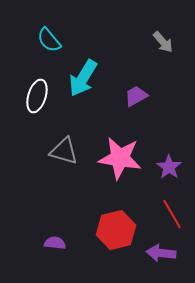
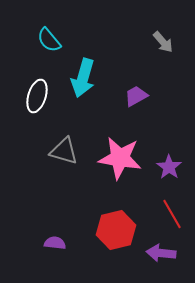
cyan arrow: rotated 15 degrees counterclockwise
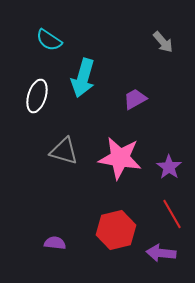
cyan semicircle: rotated 16 degrees counterclockwise
purple trapezoid: moved 1 px left, 3 px down
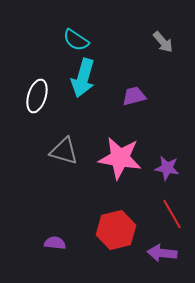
cyan semicircle: moved 27 px right
purple trapezoid: moved 1 px left, 3 px up; rotated 15 degrees clockwise
purple star: moved 2 px left, 1 px down; rotated 25 degrees counterclockwise
purple arrow: moved 1 px right
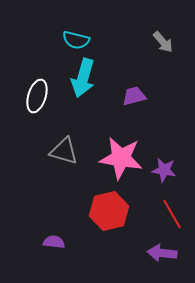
cyan semicircle: rotated 20 degrees counterclockwise
pink star: moved 1 px right
purple star: moved 3 px left, 2 px down
red hexagon: moved 7 px left, 19 px up
purple semicircle: moved 1 px left, 1 px up
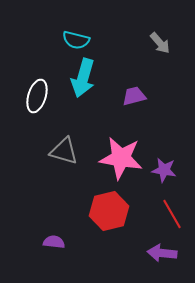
gray arrow: moved 3 px left, 1 px down
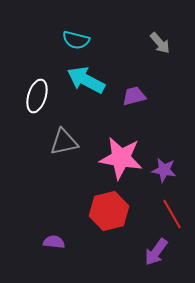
cyan arrow: moved 3 px right, 2 px down; rotated 102 degrees clockwise
gray triangle: moved 9 px up; rotated 28 degrees counterclockwise
purple arrow: moved 6 px left, 1 px up; rotated 60 degrees counterclockwise
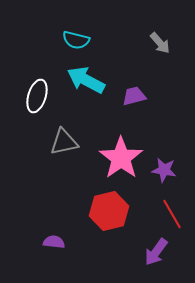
pink star: rotated 27 degrees clockwise
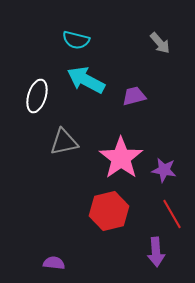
purple semicircle: moved 21 px down
purple arrow: rotated 40 degrees counterclockwise
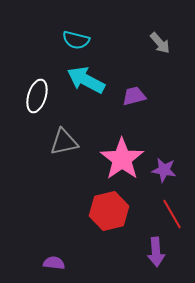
pink star: moved 1 px right, 1 px down
